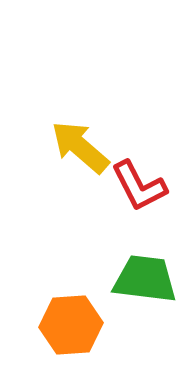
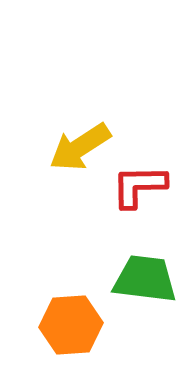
yellow arrow: rotated 74 degrees counterclockwise
red L-shape: rotated 116 degrees clockwise
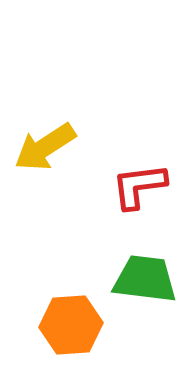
yellow arrow: moved 35 px left
red L-shape: rotated 6 degrees counterclockwise
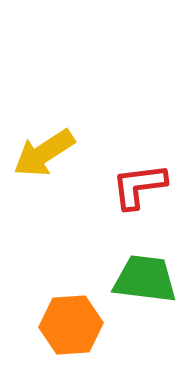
yellow arrow: moved 1 px left, 6 px down
